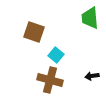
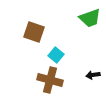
green trapezoid: rotated 105 degrees counterclockwise
black arrow: moved 1 px right, 1 px up
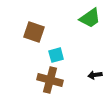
green trapezoid: rotated 15 degrees counterclockwise
cyan square: rotated 35 degrees clockwise
black arrow: moved 2 px right
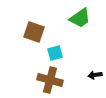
green trapezoid: moved 10 px left
cyan square: moved 1 px left, 2 px up
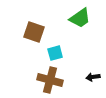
black arrow: moved 2 px left, 2 px down
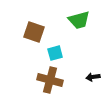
green trapezoid: moved 1 px left, 2 px down; rotated 20 degrees clockwise
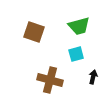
green trapezoid: moved 6 px down
cyan square: moved 21 px right, 1 px down
black arrow: rotated 112 degrees clockwise
